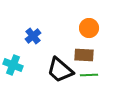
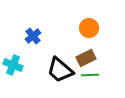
brown rectangle: moved 2 px right, 3 px down; rotated 30 degrees counterclockwise
green line: moved 1 px right
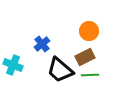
orange circle: moved 3 px down
blue cross: moved 9 px right, 8 px down
brown rectangle: moved 1 px left, 1 px up
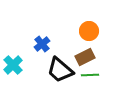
cyan cross: rotated 24 degrees clockwise
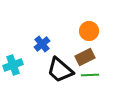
cyan cross: rotated 24 degrees clockwise
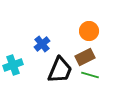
black trapezoid: rotated 108 degrees counterclockwise
green line: rotated 18 degrees clockwise
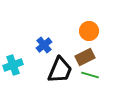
blue cross: moved 2 px right, 1 px down
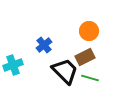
black trapezoid: moved 5 px right, 1 px down; rotated 68 degrees counterclockwise
green line: moved 3 px down
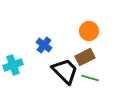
blue cross: rotated 14 degrees counterclockwise
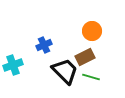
orange circle: moved 3 px right
blue cross: rotated 28 degrees clockwise
green line: moved 1 px right, 1 px up
